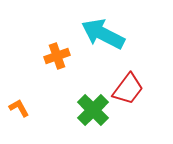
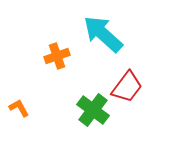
cyan arrow: rotated 15 degrees clockwise
red trapezoid: moved 1 px left, 2 px up
green cross: rotated 8 degrees counterclockwise
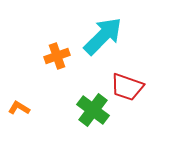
cyan arrow: moved 2 px down; rotated 93 degrees clockwise
red trapezoid: rotated 72 degrees clockwise
orange L-shape: rotated 30 degrees counterclockwise
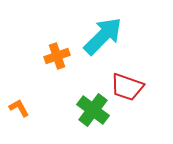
orange L-shape: rotated 30 degrees clockwise
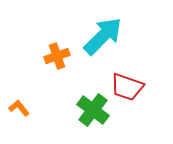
orange L-shape: rotated 10 degrees counterclockwise
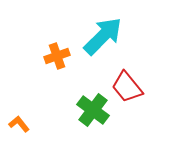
red trapezoid: rotated 32 degrees clockwise
orange L-shape: moved 16 px down
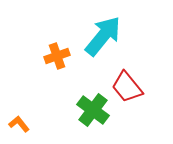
cyan arrow: rotated 6 degrees counterclockwise
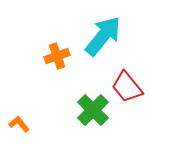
green cross: rotated 8 degrees clockwise
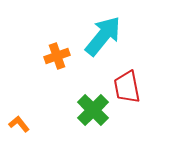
red trapezoid: rotated 28 degrees clockwise
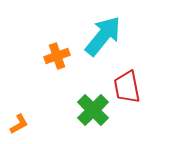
orange L-shape: rotated 100 degrees clockwise
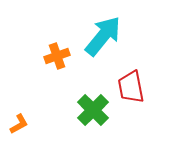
red trapezoid: moved 4 px right
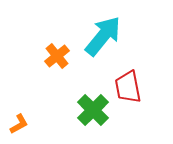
orange cross: rotated 20 degrees counterclockwise
red trapezoid: moved 3 px left
